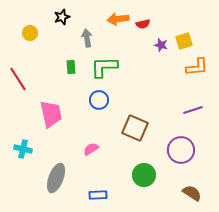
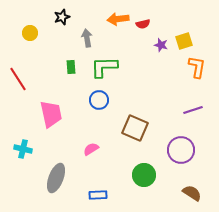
orange L-shape: rotated 75 degrees counterclockwise
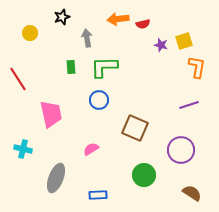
purple line: moved 4 px left, 5 px up
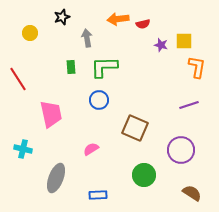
yellow square: rotated 18 degrees clockwise
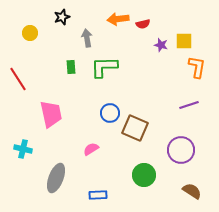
blue circle: moved 11 px right, 13 px down
brown semicircle: moved 2 px up
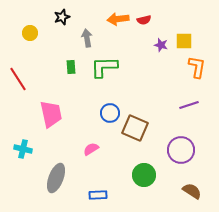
red semicircle: moved 1 px right, 4 px up
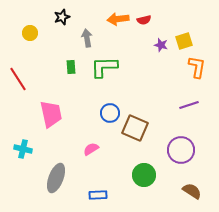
yellow square: rotated 18 degrees counterclockwise
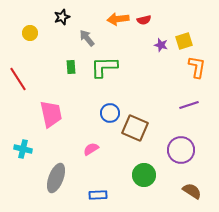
gray arrow: rotated 30 degrees counterclockwise
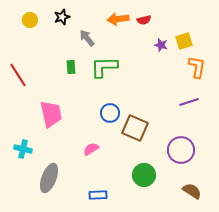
yellow circle: moved 13 px up
red line: moved 4 px up
purple line: moved 3 px up
gray ellipse: moved 7 px left
